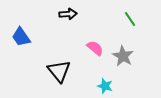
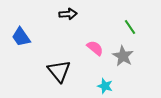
green line: moved 8 px down
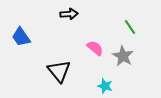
black arrow: moved 1 px right
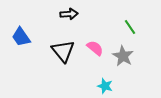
black triangle: moved 4 px right, 20 px up
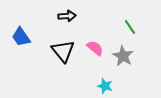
black arrow: moved 2 px left, 2 px down
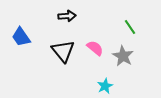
cyan star: rotated 28 degrees clockwise
